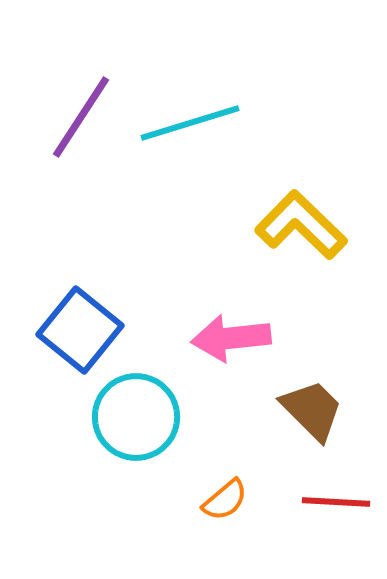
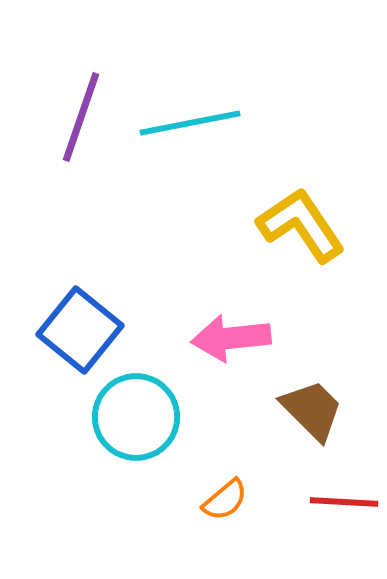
purple line: rotated 14 degrees counterclockwise
cyan line: rotated 6 degrees clockwise
yellow L-shape: rotated 12 degrees clockwise
red line: moved 8 px right
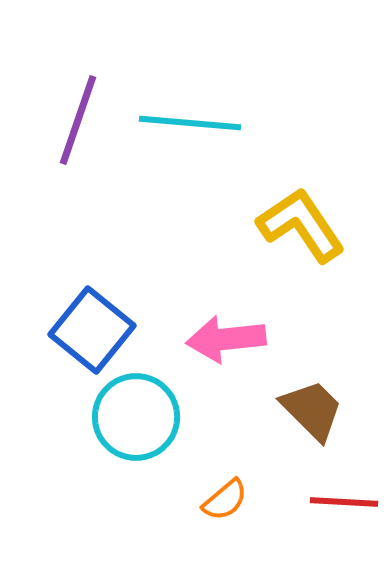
purple line: moved 3 px left, 3 px down
cyan line: rotated 16 degrees clockwise
blue square: moved 12 px right
pink arrow: moved 5 px left, 1 px down
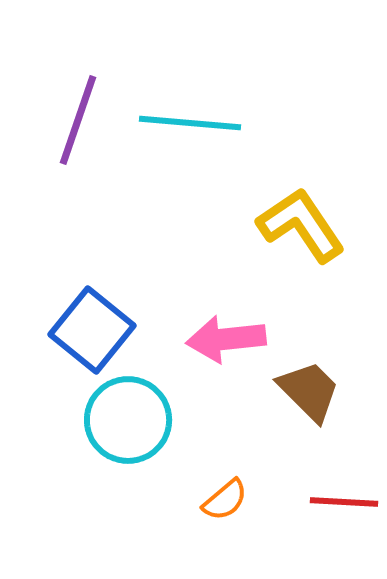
brown trapezoid: moved 3 px left, 19 px up
cyan circle: moved 8 px left, 3 px down
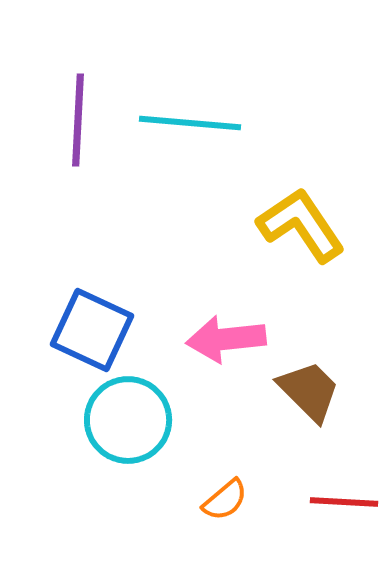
purple line: rotated 16 degrees counterclockwise
blue square: rotated 14 degrees counterclockwise
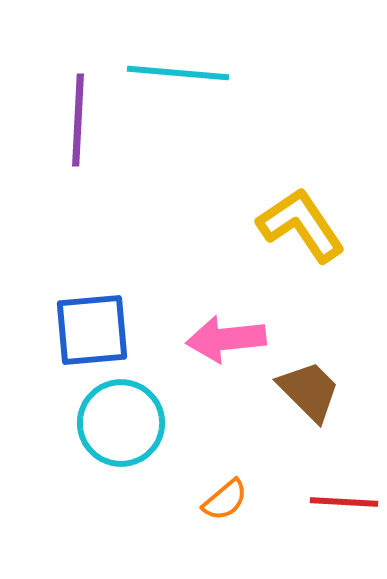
cyan line: moved 12 px left, 50 px up
blue square: rotated 30 degrees counterclockwise
cyan circle: moved 7 px left, 3 px down
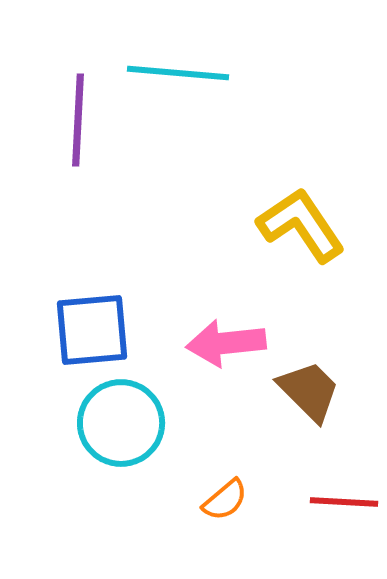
pink arrow: moved 4 px down
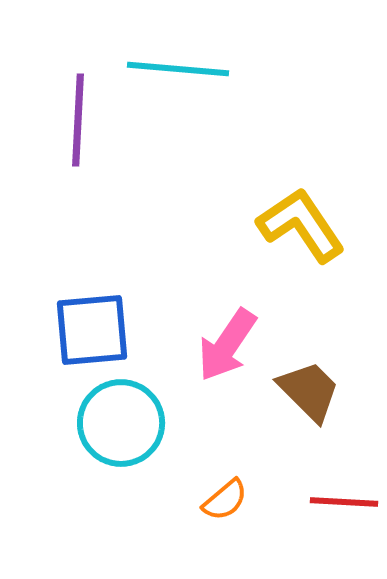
cyan line: moved 4 px up
pink arrow: moved 1 px right, 2 px down; rotated 50 degrees counterclockwise
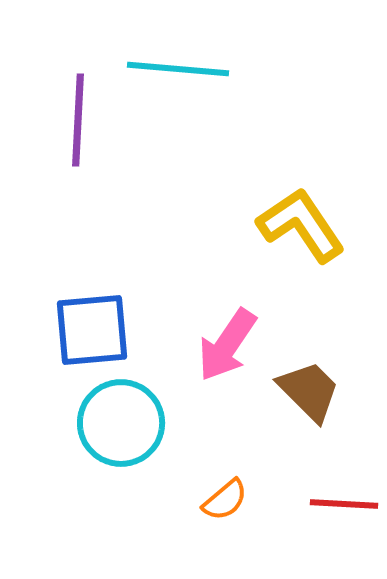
red line: moved 2 px down
